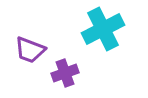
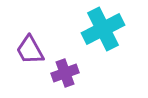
purple trapezoid: rotated 40 degrees clockwise
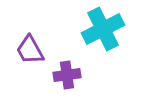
purple cross: moved 2 px right, 2 px down; rotated 12 degrees clockwise
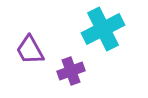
purple cross: moved 4 px right, 4 px up; rotated 12 degrees counterclockwise
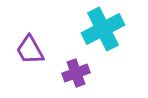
purple cross: moved 5 px right, 2 px down
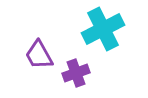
purple trapezoid: moved 9 px right, 5 px down
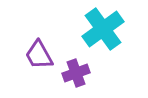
cyan cross: rotated 9 degrees counterclockwise
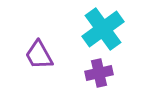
purple cross: moved 23 px right; rotated 8 degrees clockwise
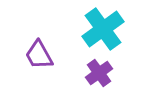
purple cross: rotated 24 degrees counterclockwise
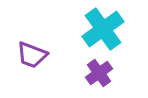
purple trapezoid: moved 7 px left; rotated 40 degrees counterclockwise
